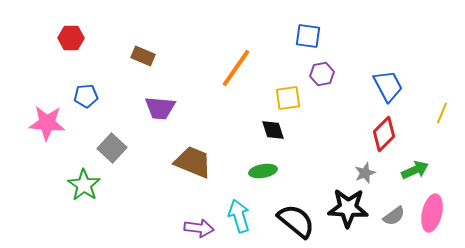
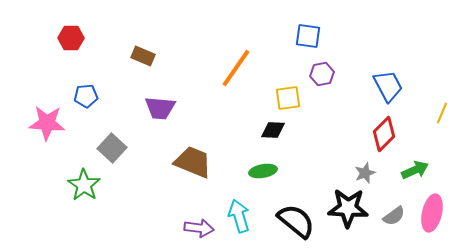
black diamond: rotated 70 degrees counterclockwise
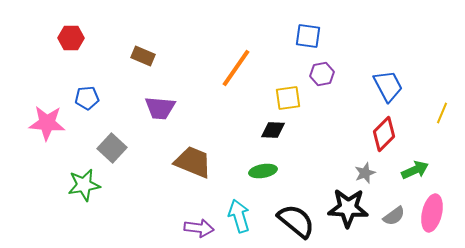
blue pentagon: moved 1 px right, 2 px down
green star: rotated 28 degrees clockwise
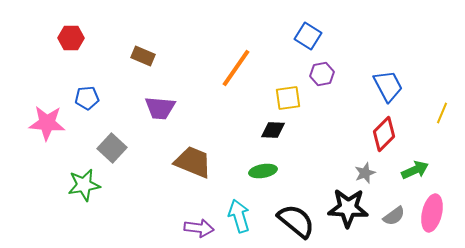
blue square: rotated 24 degrees clockwise
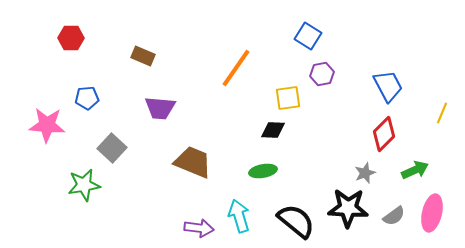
pink star: moved 2 px down
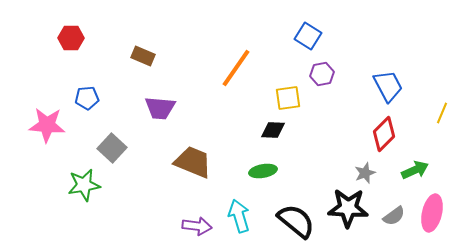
purple arrow: moved 2 px left, 2 px up
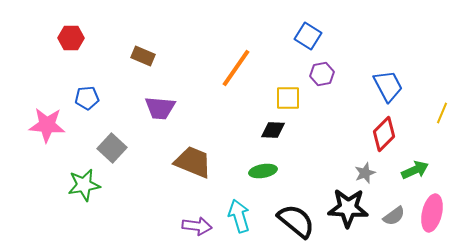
yellow square: rotated 8 degrees clockwise
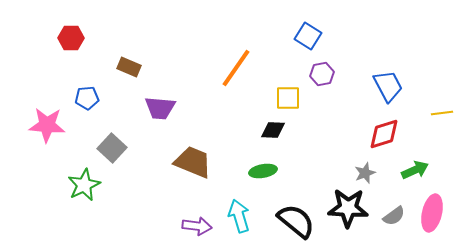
brown rectangle: moved 14 px left, 11 px down
yellow line: rotated 60 degrees clockwise
red diamond: rotated 28 degrees clockwise
green star: rotated 16 degrees counterclockwise
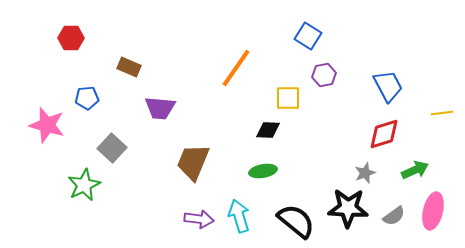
purple hexagon: moved 2 px right, 1 px down
pink star: rotated 12 degrees clockwise
black diamond: moved 5 px left
brown trapezoid: rotated 90 degrees counterclockwise
pink ellipse: moved 1 px right, 2 px up
purple arrow: moved 2 px right, 7 px up
